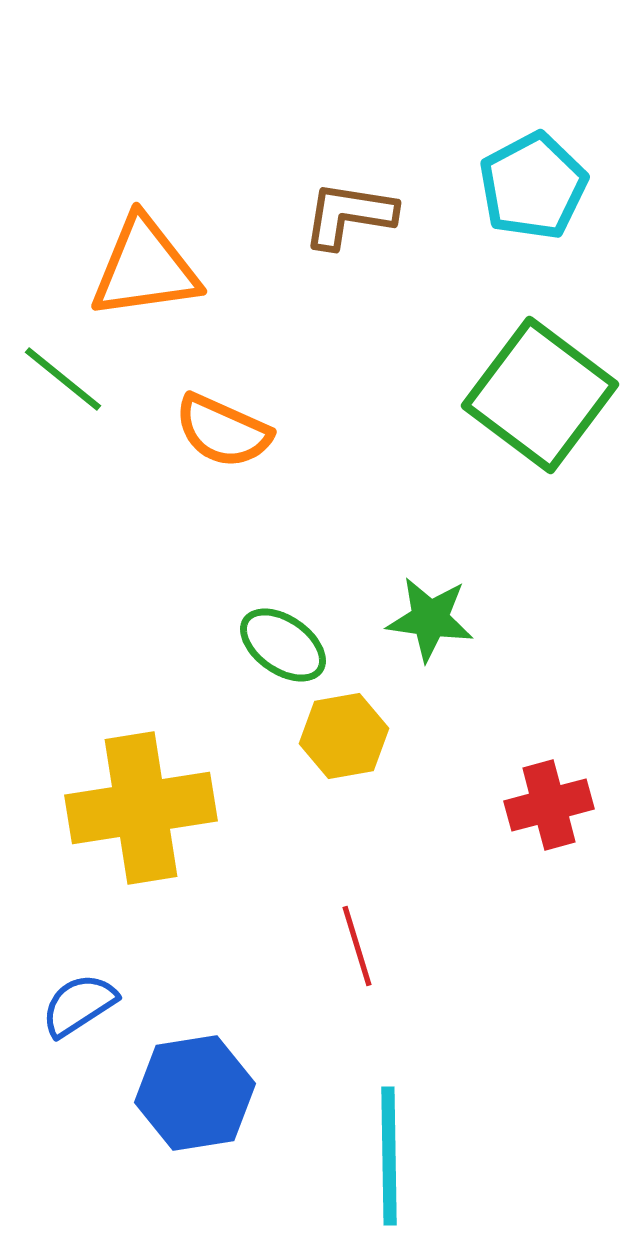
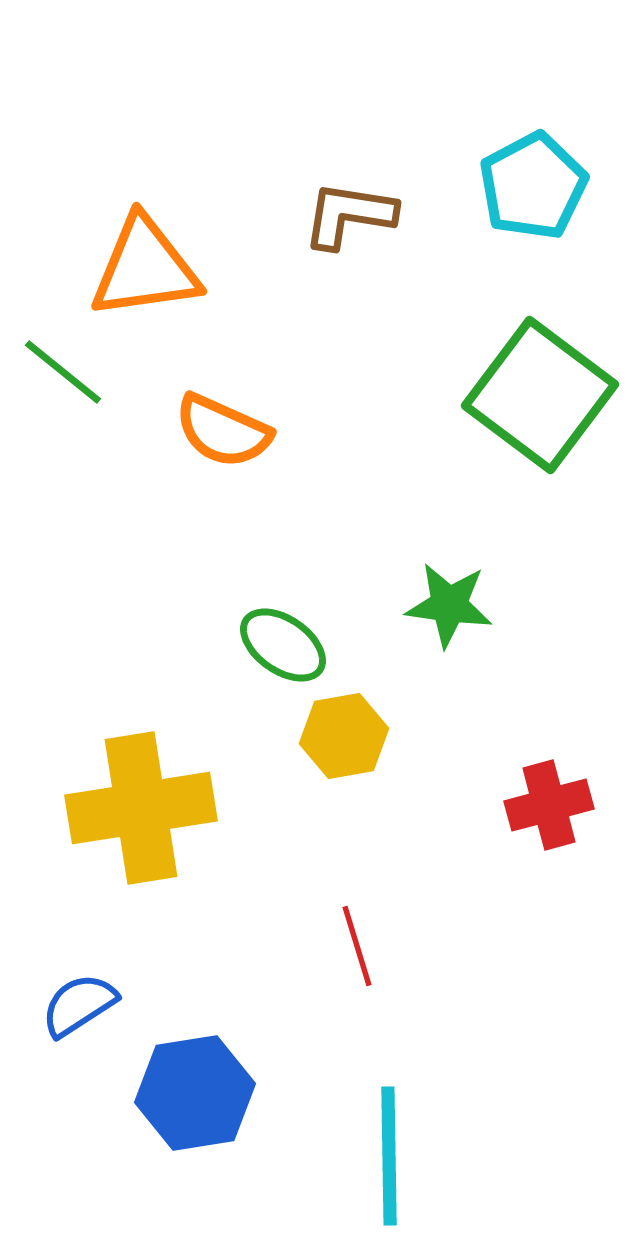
green line: moved 7 px up
green star: moved 19 px right, 14 px up
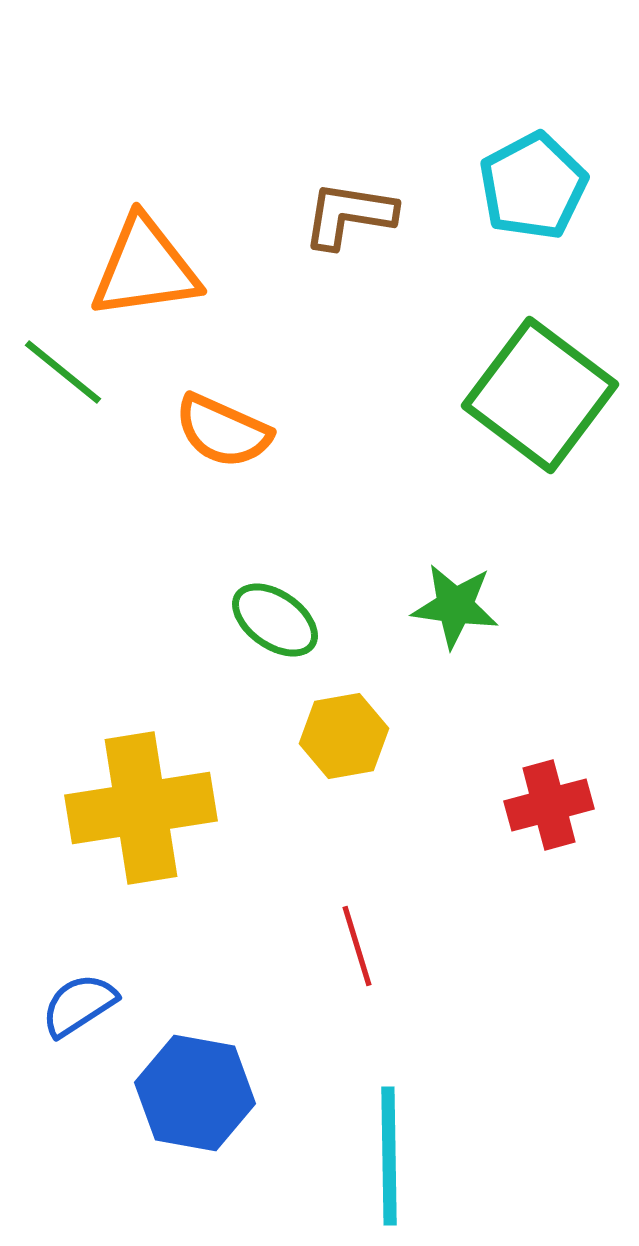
green star: moved 6 px right, 1 px down
green ellipse: moved 8 px left, 25 px up
blue hexagon: rotated 19 degrees clockwise
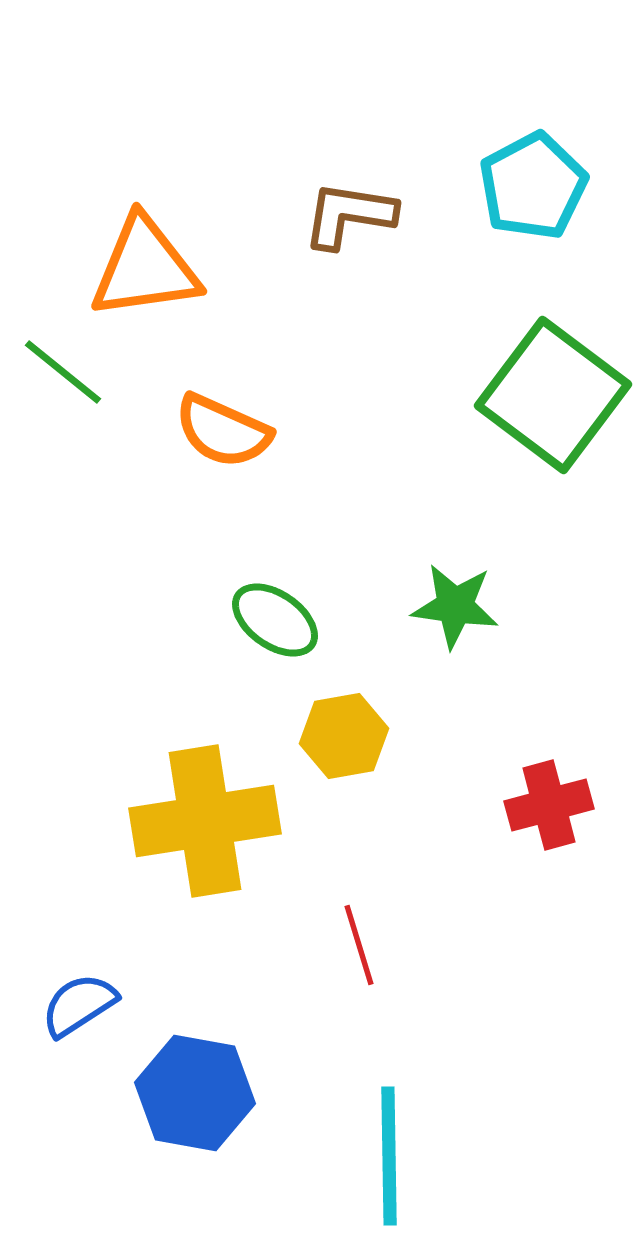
green square: moved 13 px right
yellow cross: moved 64 px right, 13 px down
red line: moved 2 px right, 1 px up
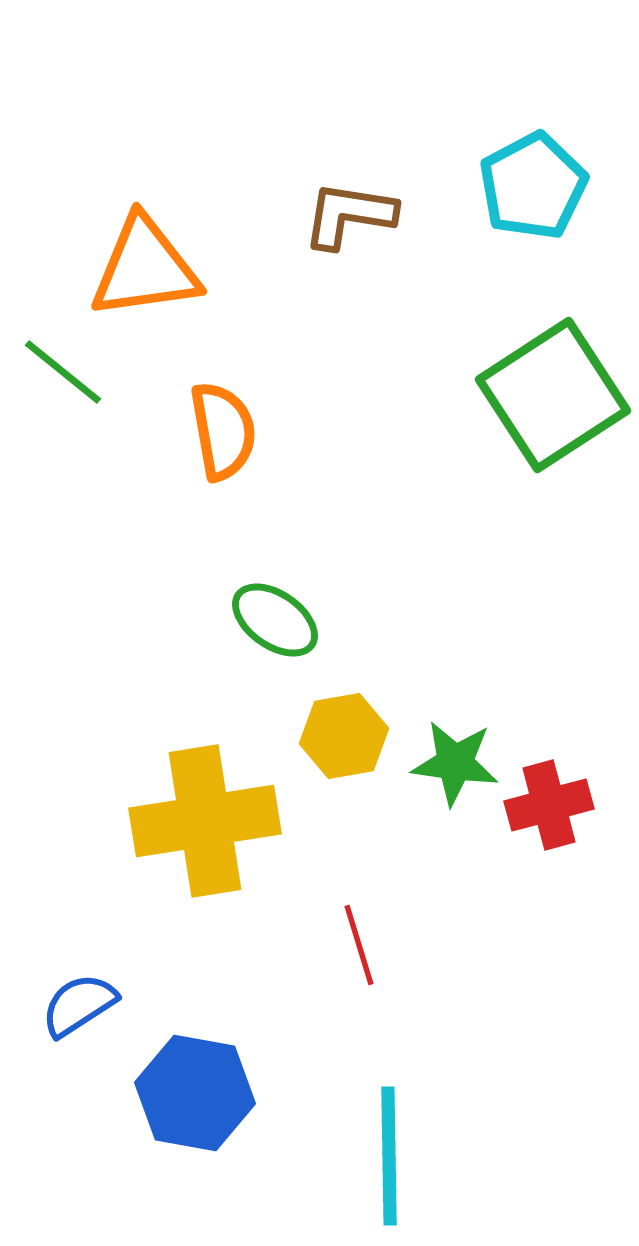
green square: rotated 20 degrees clockwise
orange semicircle: rotated 124 degrees counterclockwise
green star: moved 157 px down
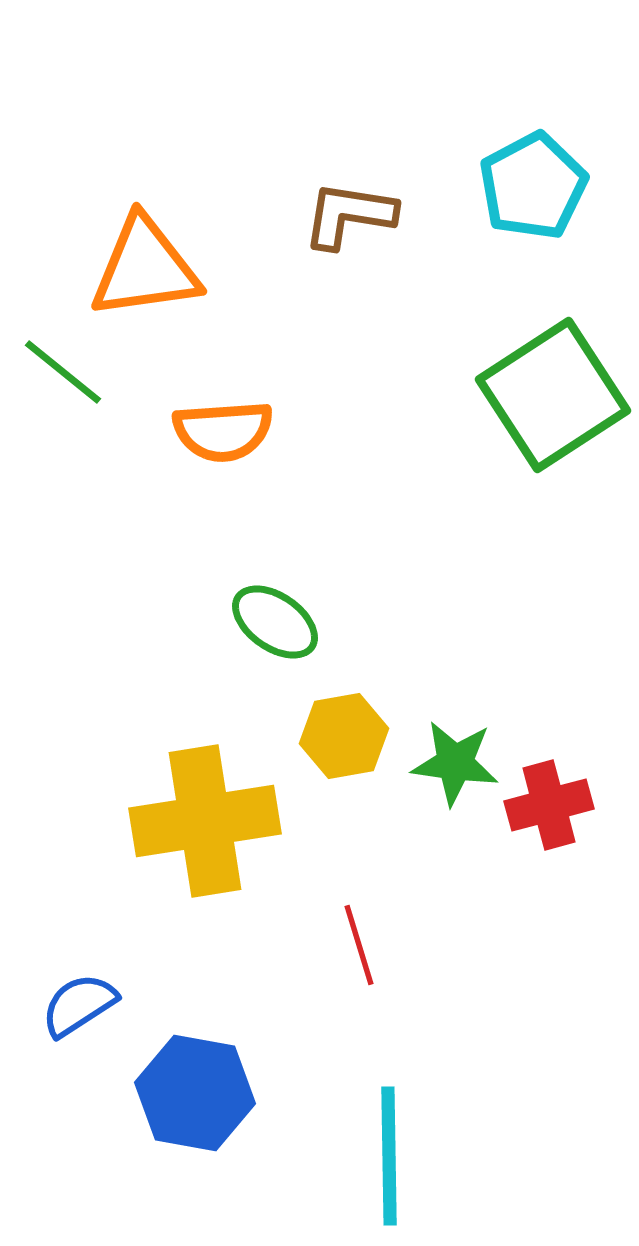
orange semicircle: rotated 96 degrees clockwise
green ellipse: moved 2 px down
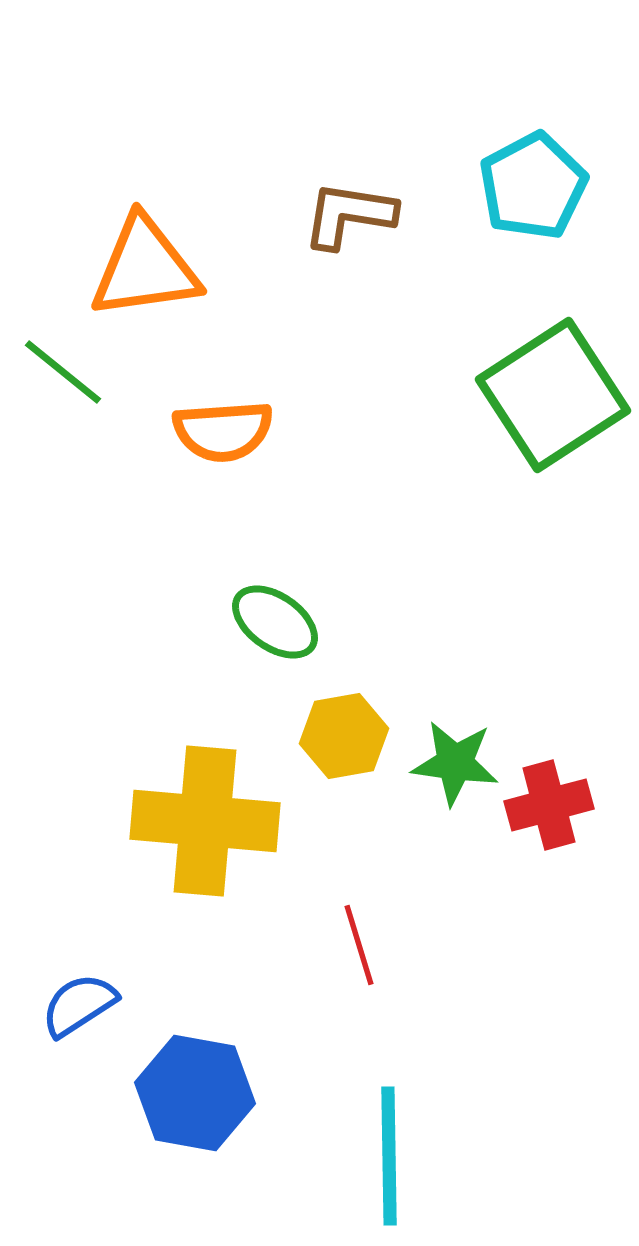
yellow cross: rotated 14 degrees clockwise
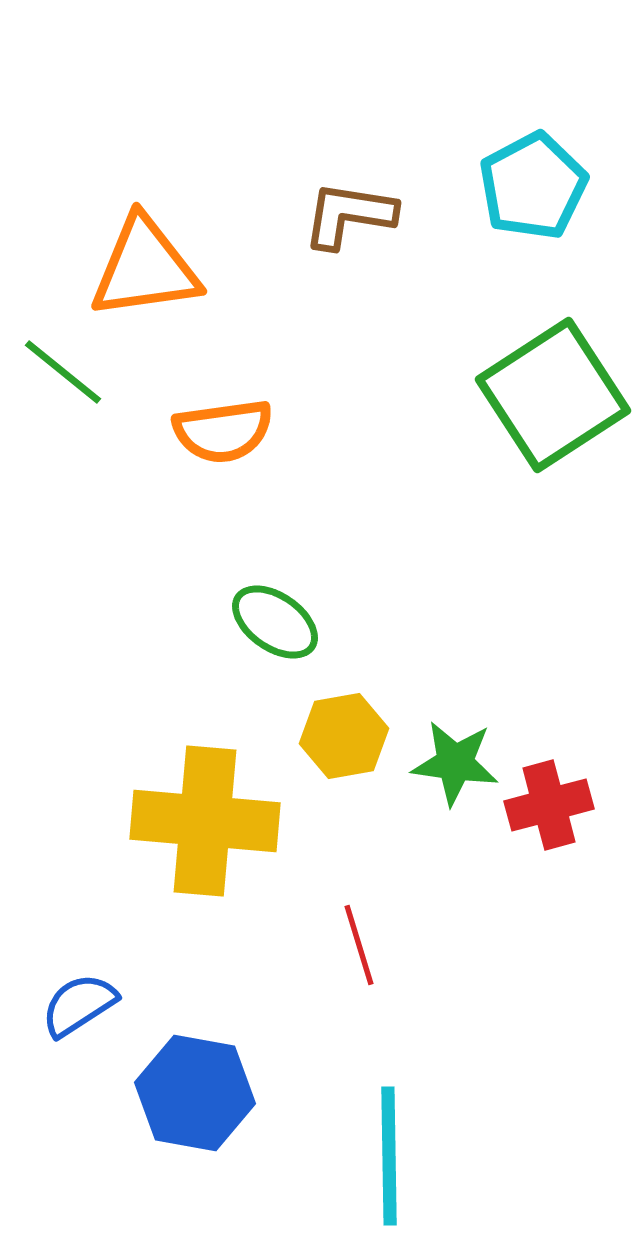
orange semicircle: rotated 4 degrees counterclockwise
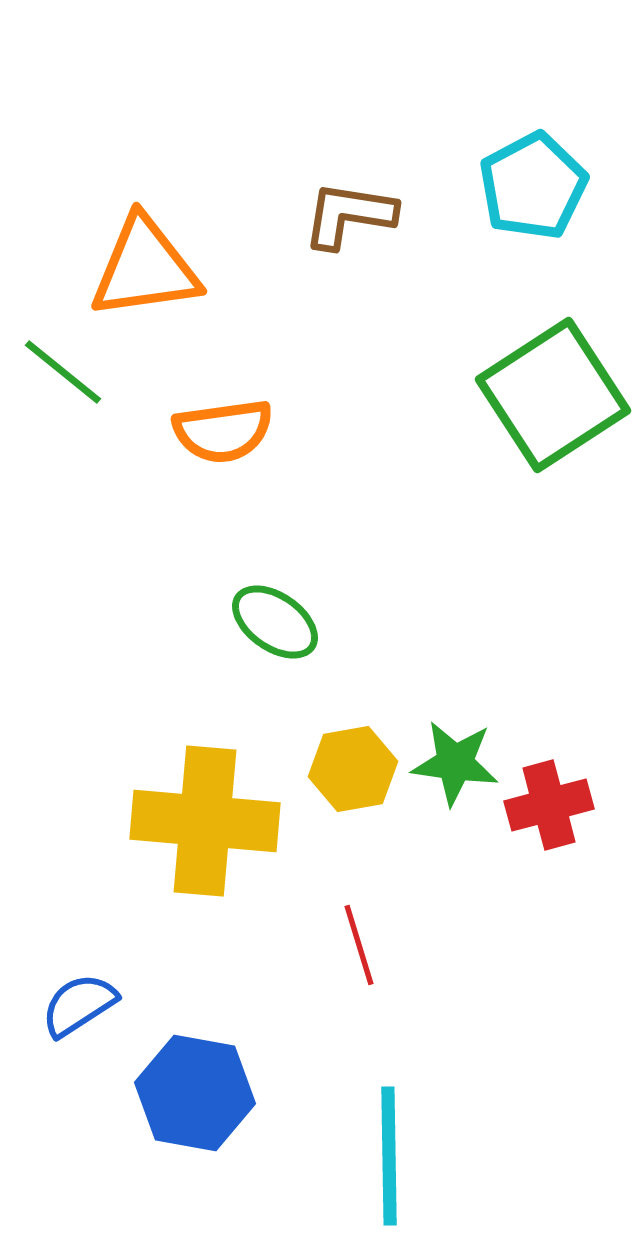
yellow hexagon: moved 9 px right, 33 px down
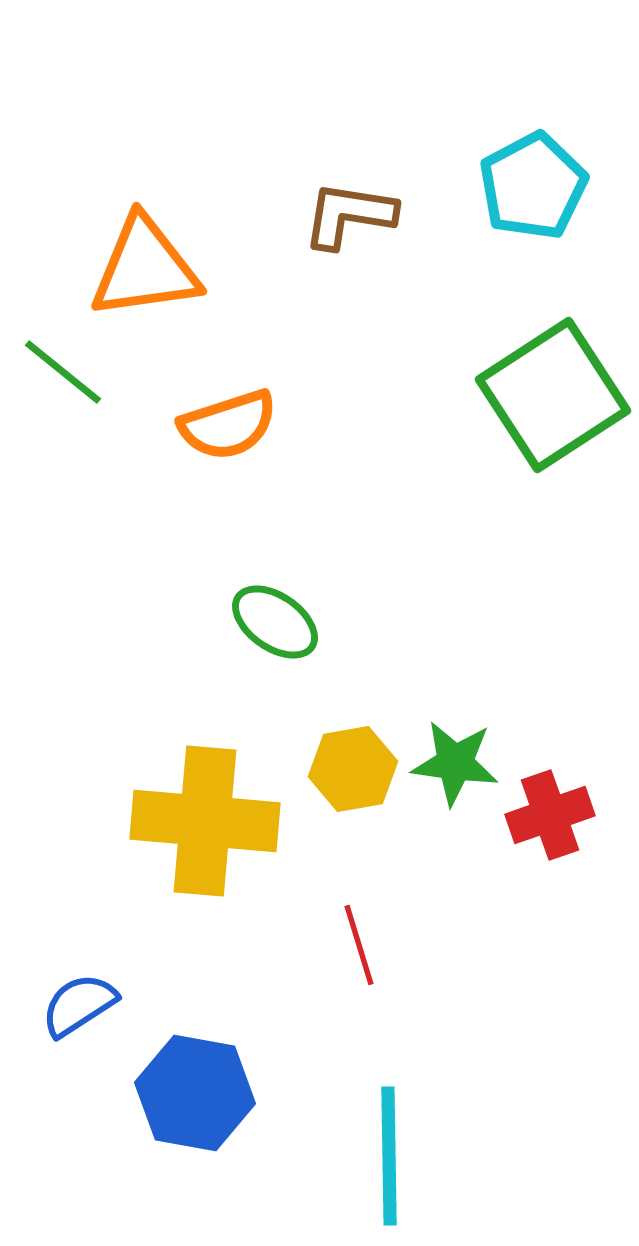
orange semicircle: moved 5 px right, 6 px up; rotated 10 degrees counterclockwise
red cross: moved 1 px right, 10 px down; rotated 4 degrees counterclockwise
